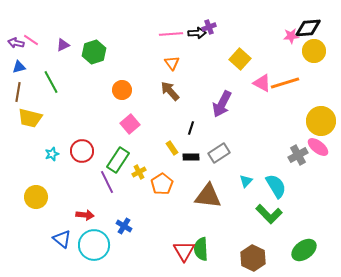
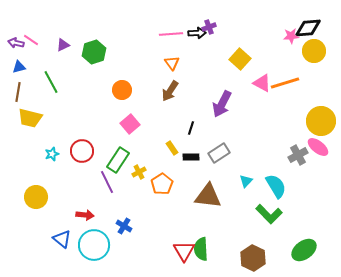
brown arrow at (170, 91): rotated 105 degrees counterclockwise
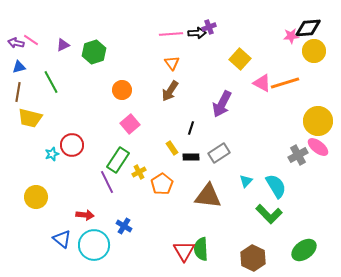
yellow circle at (321, 121): moved 3 px left
red circle at (82, 151): moved 10 px left, 6 px up
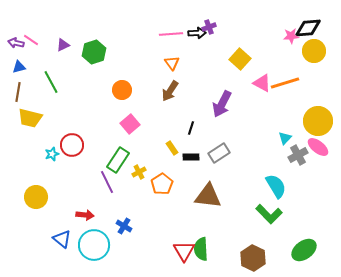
cyan triangle at (246, 181): moved 39 px right, 43 px up
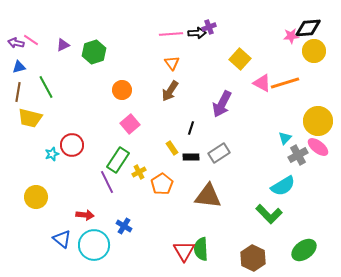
green line at (51, 82): moved 5 px left, 5 px down
cyan semicircle at (276, 186): moved 7 px right; rotated 90 degrees clockwise
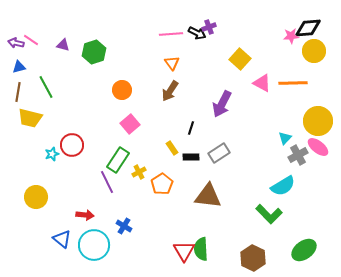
black arrow at (197, 33): rotated 30 degrees clockwise
purple triangle at (63, 45): rotated 40 degrees clockwise
orange line at (285, 83): moved 8 px right; rotated 16 degrees clockwise
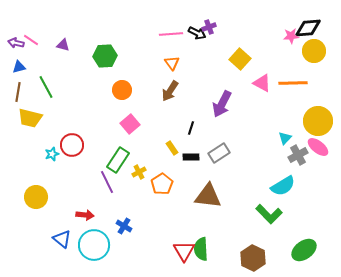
green hexagon at (94, 52): moved 11 px right, 4 px down; rotated 15 degrees clockwise
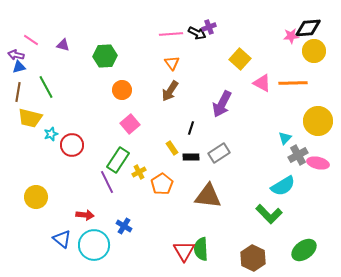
purple arrow at (16, 43): moved 12 px down
pink ellipse at (318, 147): moved 16 px down; rotated 25 degrees counterclockwise
cyan star at (52, 154): moved 1 px left, 20 px up
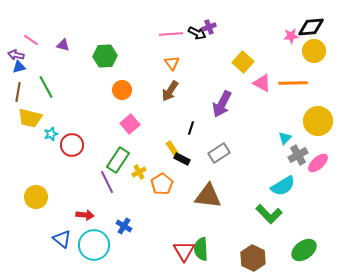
black diamond at (308, 28): moved 3 px right, 1 px up
yellow square at (240, 59): moved 3 px right, 3 px down
black rectangle at (191, 157): moved 9 px left, 2 px down; rotated 28 degrees clockwise
pink ellipse at (318, 163): rotated 55 degrees counterclockwise
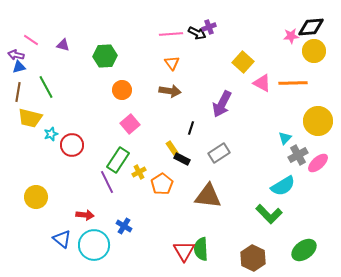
brown arrow at (170, 91): rotated 115 degrees counterclockwise
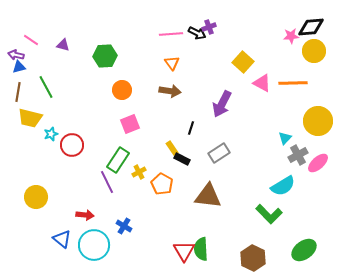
pink square at (130, 124): rotated 18 degrees clockwise
orange pentagon at (162, 184): rotated 10 degrees counterclockwise
